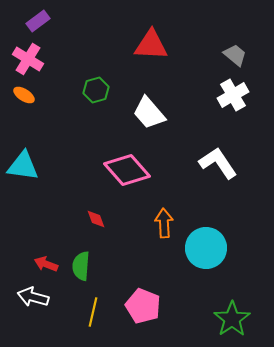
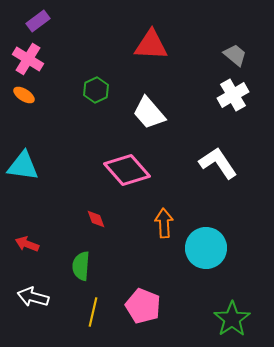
green hexagon: rotated 10 degrees counterclockwise
red arrow: moved 19 px left, 20 px up
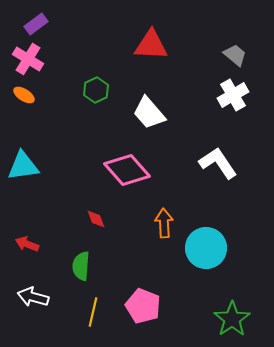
purple rectangle: moved 2 px left, 3 px down
cyan triangle: rotated 16 degrees counterclockwise
